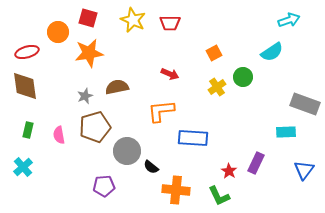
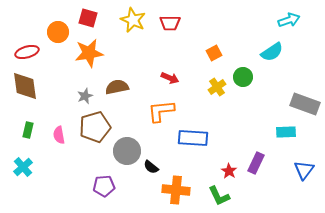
red arrow: moved 4 px down
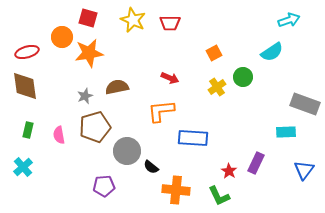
orange circle: moved 4 px right, 5 px down
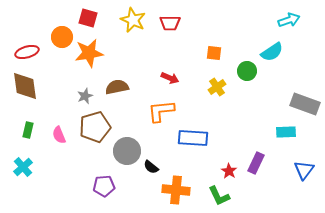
orange square: rotated 35 degrees clockwise
green circle: moved 4 px right, 6 px up
pink semicircle: rotated 12 degrees counterclockwise
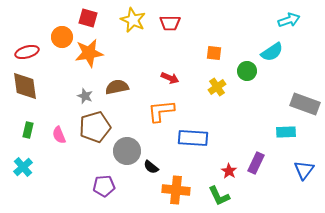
gray star: rotated 28 degrees counterclockwise
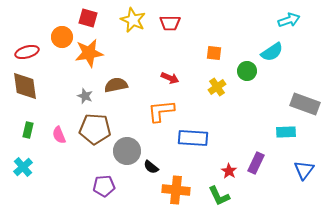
brown semicircle: moved 1 px left, 2 px up
brown pentagon: moved 2 px down; rotated 20 degrees clockwise
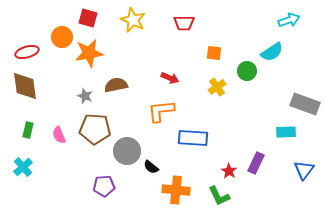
red trapezoid: moved 14 px right
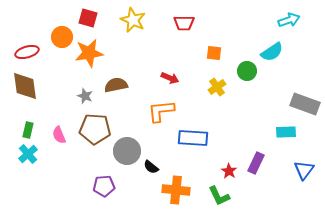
cyan cross: moved 5 px right, 13 px up
